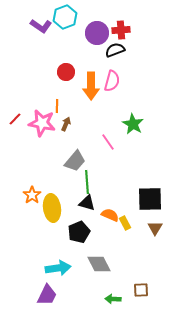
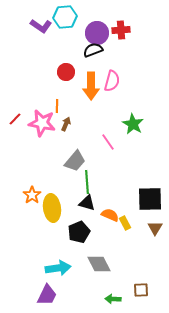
cyan hexagon: rotated 15 degrees clockwise
black semicircle: moved 22 px left
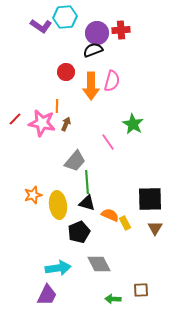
orange star: moved 1 px right; rotated 18 degrees clockwise
yellow ellipse: moved 6 px right, 3 px up
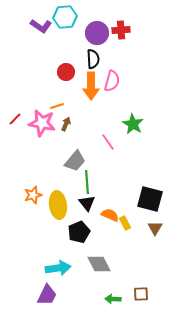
black semicircle: moved 9 px down; rotated 108 degrees clockwise
orange line: rotated 72 degrees clockwise
black square: rotated 16 degrees clockwise
black triangle: rotated 36 degrees clockwise
brown square: moved 4 px down
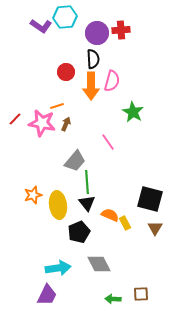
green star: moved 12 px up
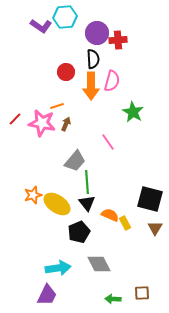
red cross: moved 3 px left, 10 px down
yellow ellipse: moved 1 px left, 1 px up; rotated 48 degrees counterclockwise
brown square: moved 1 px right, 1 px up
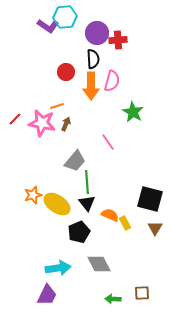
purple L-shape: moved 7 px right
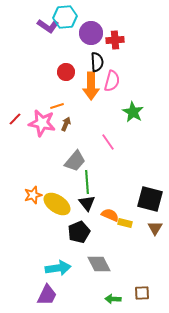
purple circle: moved 6 px left
red cross: moved 3 px left
black semicircle: moved 4 px right, 3 px down
yellow rectangle: rotated 48 degrees counterclockwise
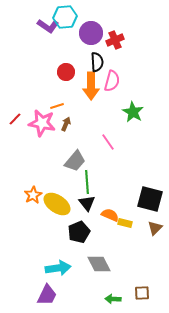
red cross: rotated 18 degrees counterclockwise
orange star: rotated 12 degrees counterclockwise
brown triangle: rotated 14 degrees clockwise
